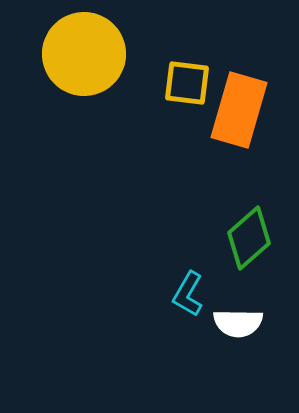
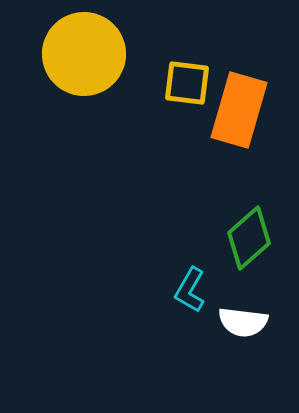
cyan L-shape: moved 2 px right, 4 px up
white semicircle: moved 5 px right, 1 px up; rotated 6 degrees clockwise
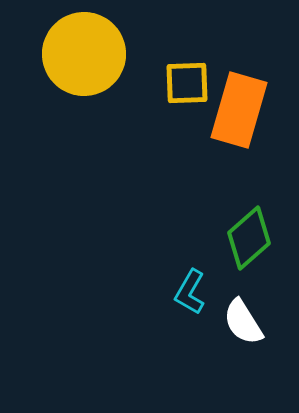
yellow square: rotated 9 degrees counterclockwise
cyan L-shape: moved 2 px down
white semicircle: rotated 51 degrees clockwise
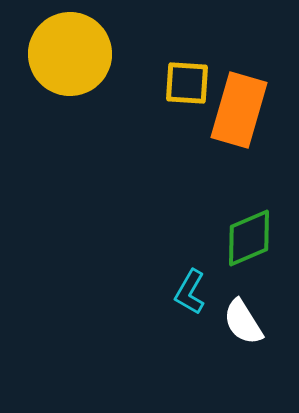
yellow circle: moved 14 px left
yellow square: rotated 6 degrees clockwise
green diamond: rotated 18 degrees clockwise
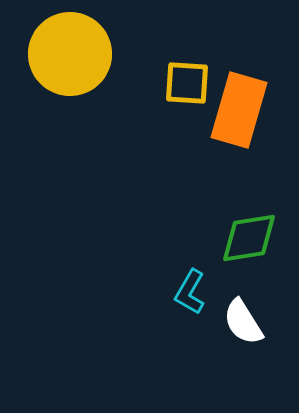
green diamond: rotated 14 degrees clockwise
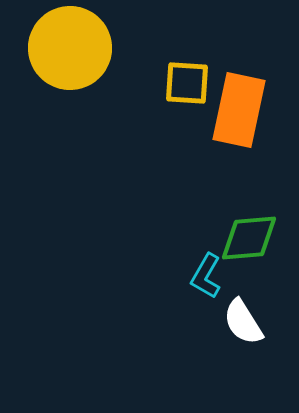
yellow circle: moved 6 px up
orange rectangle: rotated 4 degrees counterclockwise
green diamond: rotated 4 degrees clockwise
cyan L-shape: moved 16 px right, 16 px up
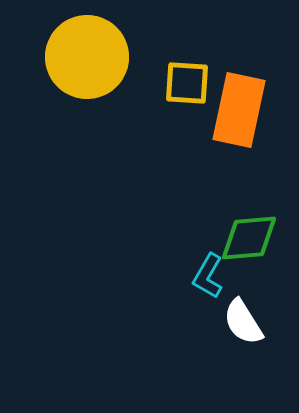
yellow circle: moved 17 px right, 9 px down
cyan L-shape: moved 2 px right
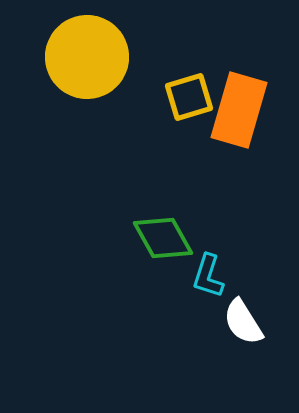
yellow square: moved 2 px right, 14 px down; rotated 21 degrees counterclockwise
orange rectangle: rotated 4 degrees clockwise
green diamond: moved 86 px left; rotated 66 degrees clockwise
cyan L-shape: rotated 12 degrees counterclockwise
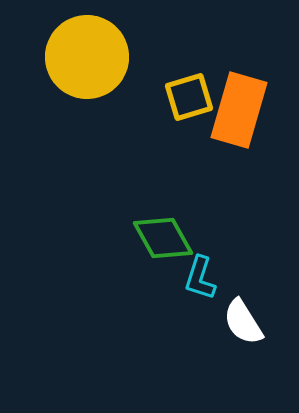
cyan L-shape: moved 8 px left, 2 px down
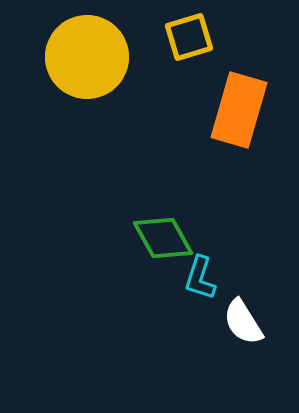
yellow square: moved 60 px up
